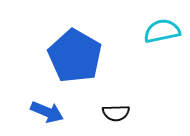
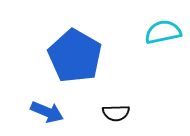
cyan semicircle: moved 1 px right, 1 px down
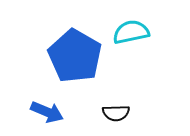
cyan semicircle: moved 32 px left
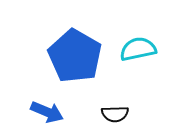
cyan semicircle: moved 7 px right, 17 px down
black semicircle: moved 1 px left, 1 px down
